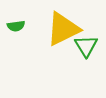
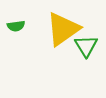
yellow triangle: rotated 9 degrees counterclockwise
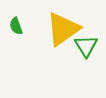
green semicircle: rotated 78 degrees clockwise
